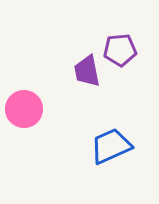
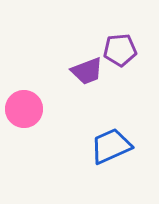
purple trapezoid: rotated 100 degrees counterclockwise
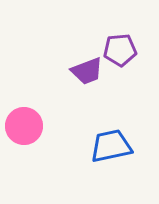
pink circle: moved 17 px down
blue trapezoid: rotated 12 degrees clockwise
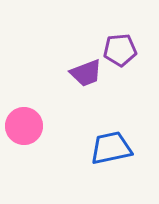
purple trapezoid: moved 1 px left, 2 px down
blue trapezoid: moved 2 px down
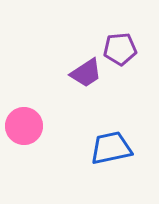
purple pentagon: moved 1 px up
purple trapezoid: rotated 12 degrees counterclockwise
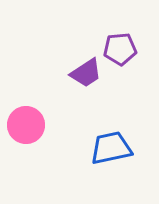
pink circle: moved 2 px right, 1 px up
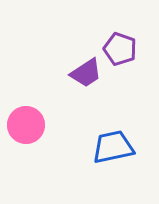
purple pentagon: rotated 24 degrees clockwise
blue trapezoid: moved 2 px right, 1 px up
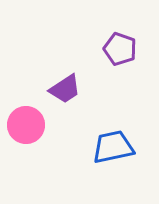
purple trapezoid: moved 21 px left, 16 px down
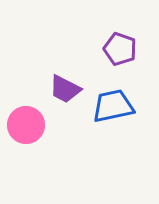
purple trapezoid: rotated 60 degrees clockwise
blue trapezoid: moved 41 px up
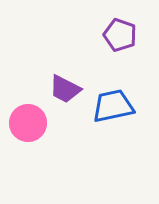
purple pentagon: moved 14 px up
pink circle: moved 2 px right, 2 px up
